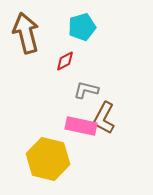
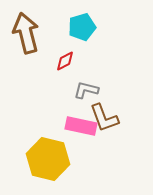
brown L-shape: rotated 48 degrees counterclockwise
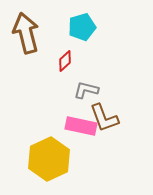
red diamond: rotated 15 degrees counterclockwise
yellow hexagon: moved 1 px right; rotated 21 degrees clockwise
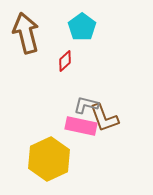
cyan pentagon: rotated 20 degrees counterclockwise
gray L-shape: moved 15 px down
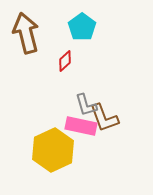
gray L-shape: rotated 120 degrees counterclockwise
yellow hexagon: moved 4 px right, 9 px up
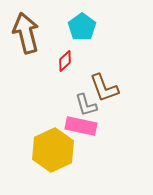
brown L-shape: moved 30 px up
